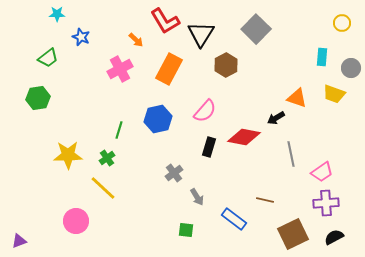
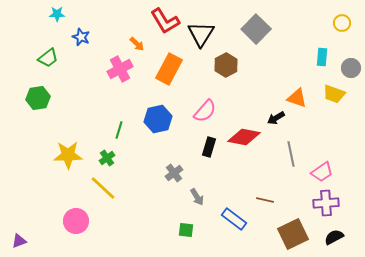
orange arrow: moved 1 px right, 4 px down
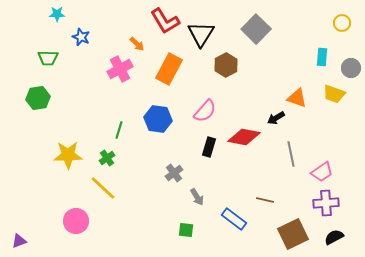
green trapezoid: rotated 40 degrees clockwise
blue hexagon: rotated 20 degrees clockwise
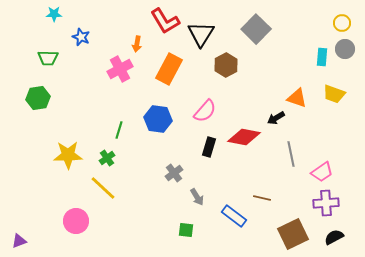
cyan star: moved 3 px left
orange arrow: rotated 56 degrees clockwise
gray circle: moved 6 px left, 19 px up
brown line: moved 3 px left, 2 px up
blue rectangle: moved 3 px up
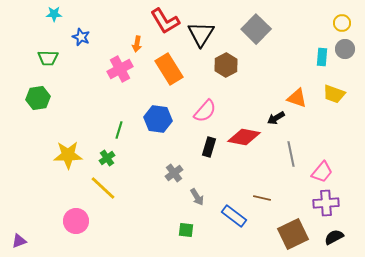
orange rectangle: rotated 60 degrees counterclockwise
pink trapezoid: rotated 15 degrees counterclockwise
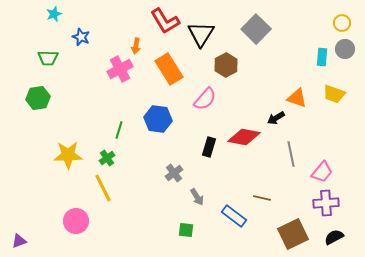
cyan star: rotated 21 degrees counterclockwise
orange arrow: moved 1 px left, 2 px down
pink semicircle: moved 12 px up
yellow line: rotated 20 degrees clockwise
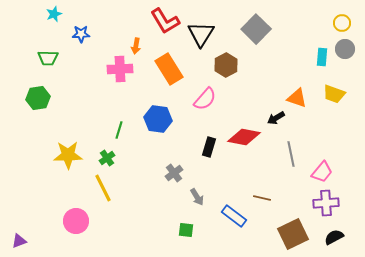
blue star: moved 3 px up; rotated 24 degrees counterclockwise
pink cross: rotated 25 degrees clockwise
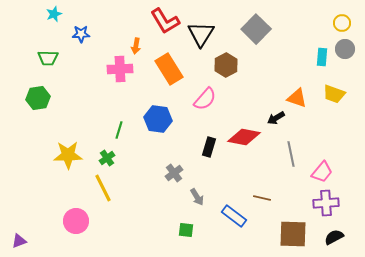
brown square: rotated 28 degrees clockwise
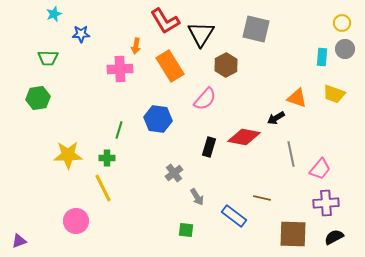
gray square: rotated 32 degrees counterclockwise
orange rectangle: moved 1 px right, 3 px up
green cross: rotated 35 degrees clockwise
pink trapezoid: moved 2 px left, 3 px up
